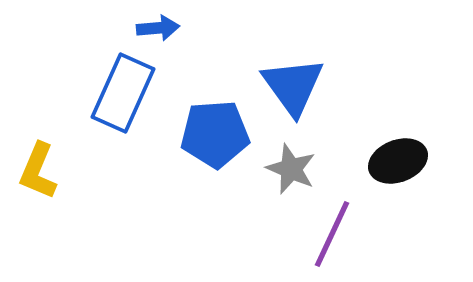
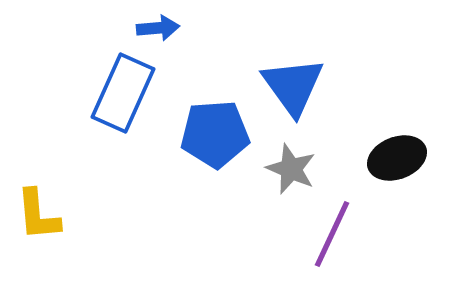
black ellipse: moved 1 px left, 3 px up
yellow L-shape: moved 44 px down; rotated 28 degrees counterclockwise
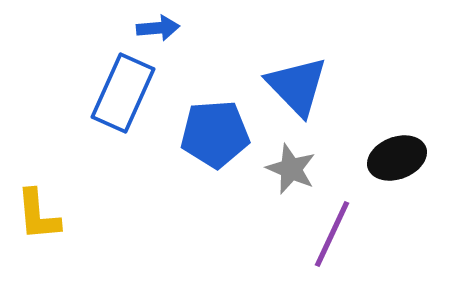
blue triangle: moved 4 px right; rotated 8 degrees counterclockwise
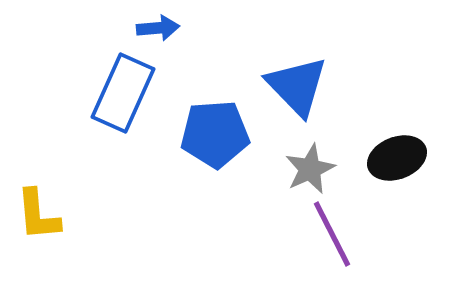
gray star: moved 19 px right; rotated 24 degrees clockwise
purple line: rotated 52 degrees counterclockwise
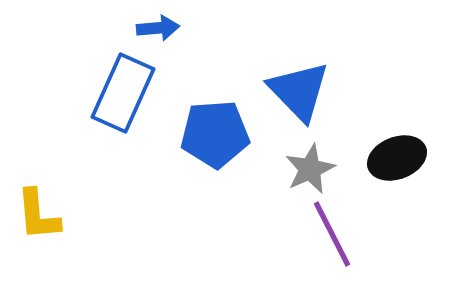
blue triangle: moved 2 px right, 5 px down
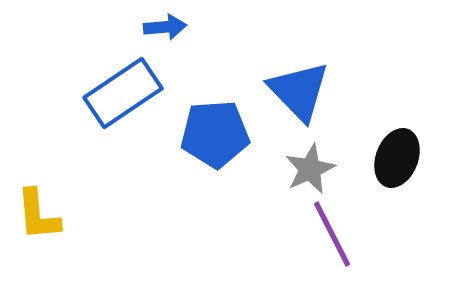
blue arrow: moved 7 px right, 1 px up
blue rectangle: rotated 32 degrees clockwise
black ellipse: rotated 48 degrees counterclockwise
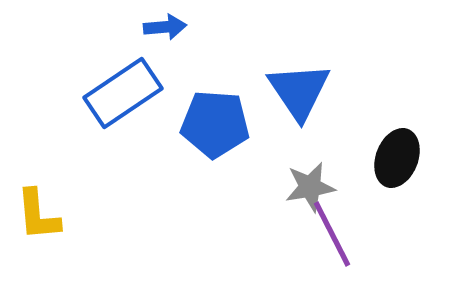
blue triangle: rotated 10 degrees clockwise
blue pentagon: moved 10 px up; rotated 8 degrees clockwise
gray star: moved 18 px down; rotated 15 degrees clockwise
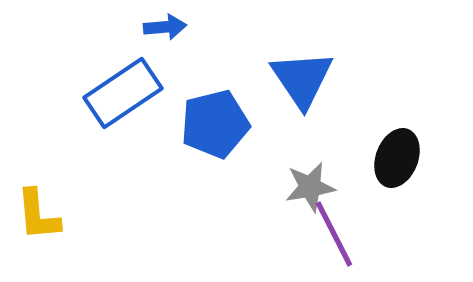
blue triangle: moved 3 px right, 12 px up
blue pentagon: rotated 18 degrees counterclockwise
purple line: moved 2 px right
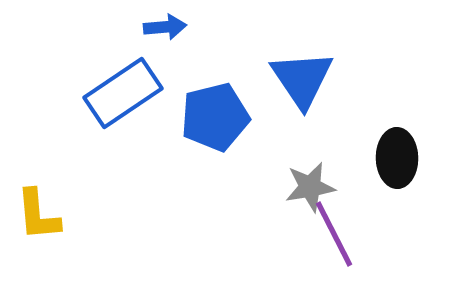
blue pentagon: moved 7 px up
black ellipse: rotated 22 degrees counterclockwise
